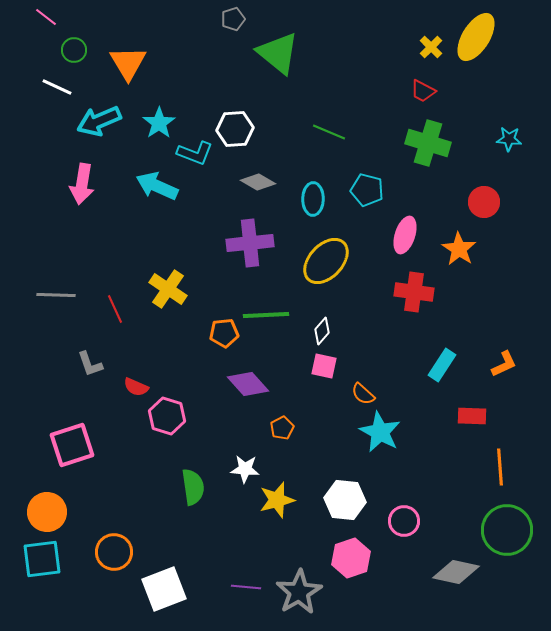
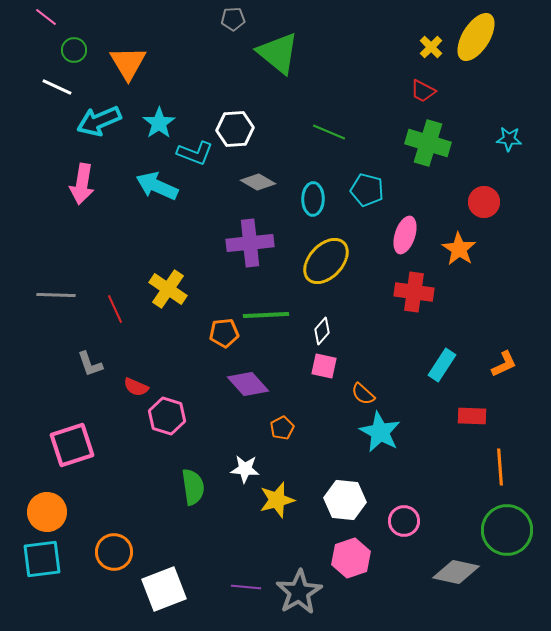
gray pentagon at (233, 19): rotated 15 degrees clockwise
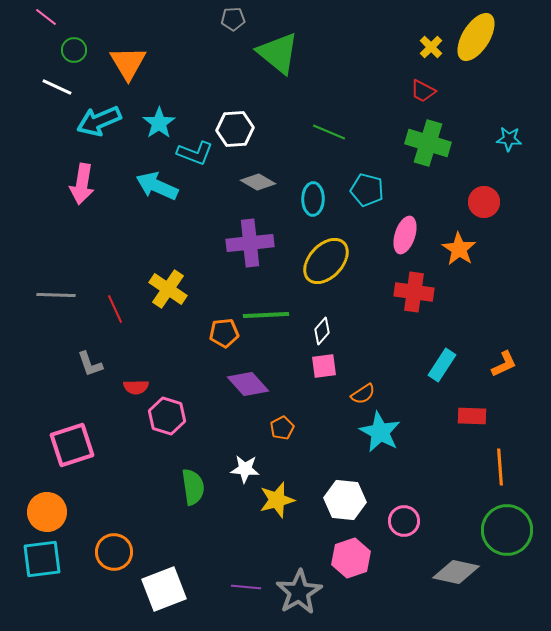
pink square at (324, 366): rotated 20 degrees counterclockwise
red semicircle at (136, 387): rotated 25 degrees counterclockwise
orange semicircle at (363, 394): rotated 75 degrees counterclockwise
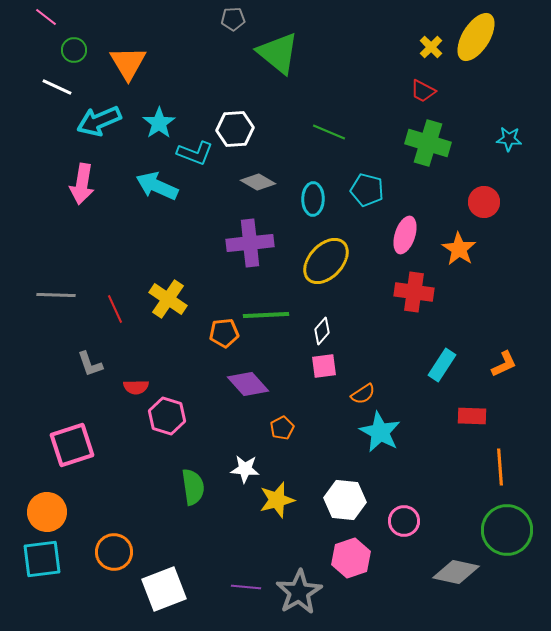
yellow cross at (168, 289): moved 10 px down
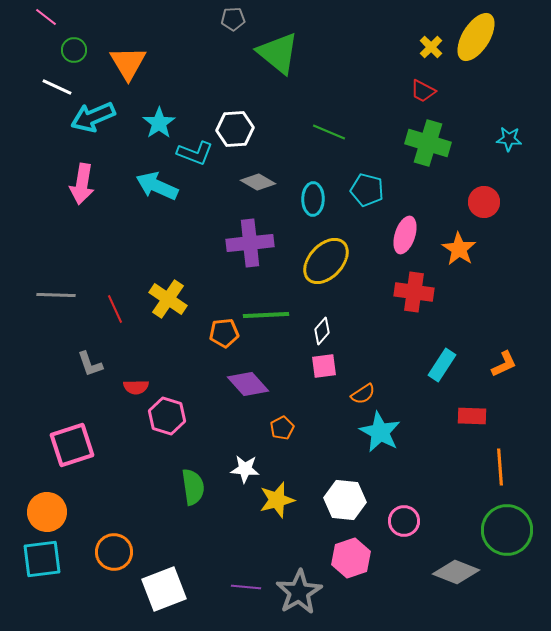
cyan arrow at (99, 121): moved 6 px left, 4 px up
gray diamond at (456, 572): rotated 9 degrees clockwise
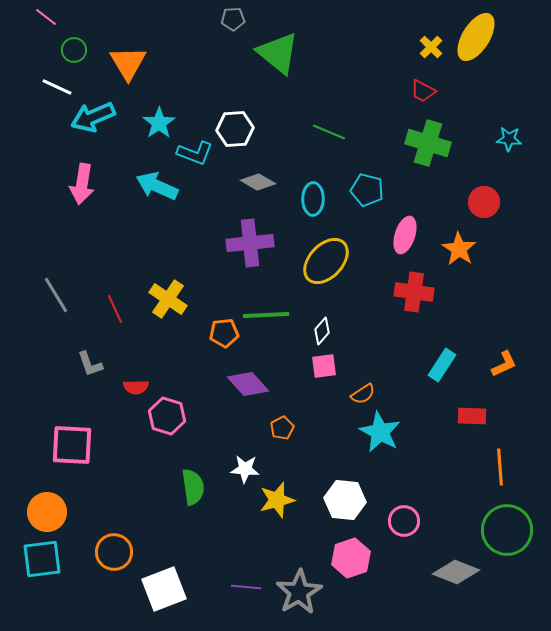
gray line at (56, 295): rotated 57 degrees clockwise
pink square at (72, 445): rotated 21 degrees clockwise
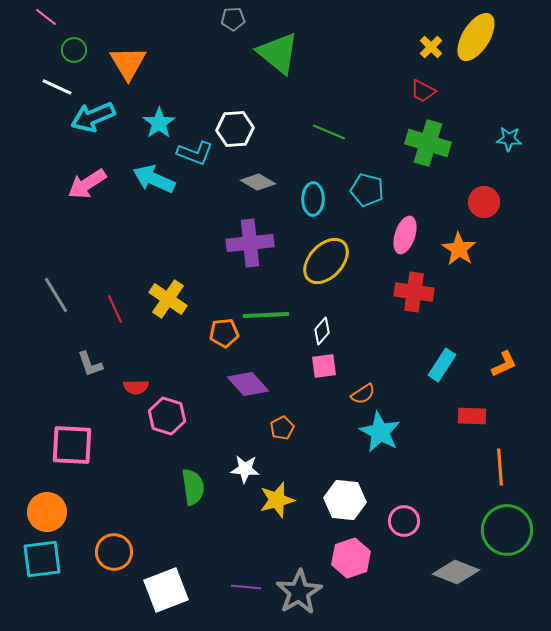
pink arrow at (82, 184): moved 5 px right; rotated 48 degrees clockwise
cyan arrow at (157, 186): moved 3 px left, 7 px up
white square at (164, 589): moved 2 px right, 1 px down
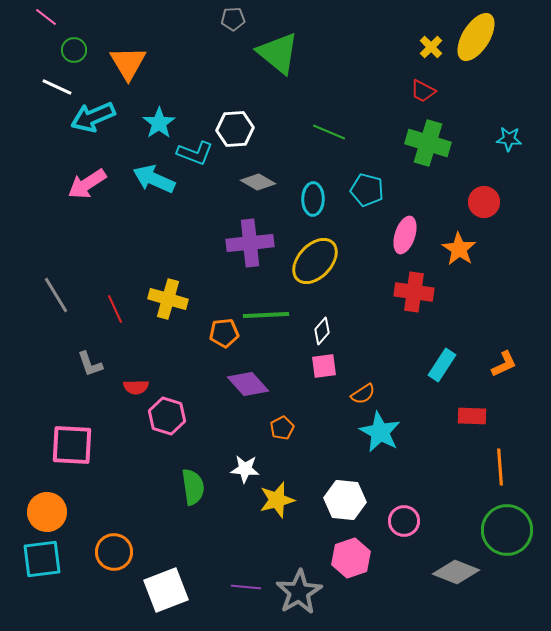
yellow ellipse at (326, 261): moved 11 px left
yellow cross at (168, 299): rotated 18 degrees counterclockwise
